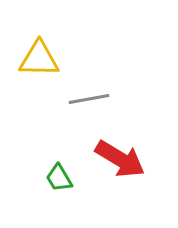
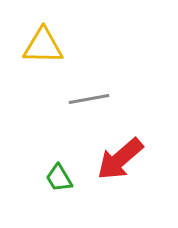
yellow triangle: moved 4 px right, 13 px up
red arrow: rotated 108 degrees clockwise
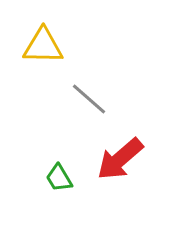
gray line: rotated 51 degrees clockwise
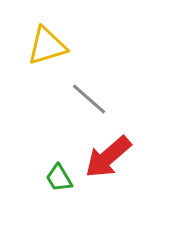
yellow triangle: moved 4 px right; rotated 18 degrees counterclockwise
red arrow: moved 12 px left, 2 px up
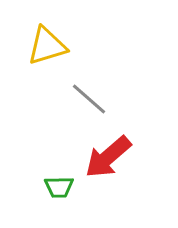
green trapezoid: moved 9 px down; rotated 60 degrees counterclockwise
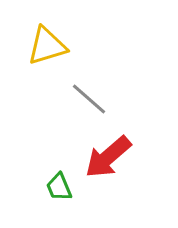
green trapezoid: rotated 68 degrees clockwise
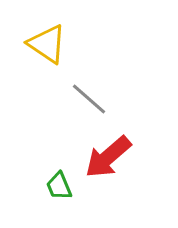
yellow triangle: moved 2 px up; rotated 51 degrees clockwise
green trapezoid: moved 1 px up
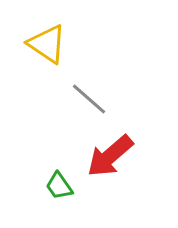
red arrow: moved 2 px right, 1 px up
green trapezoid: rotated 12 degrees counterclockwise
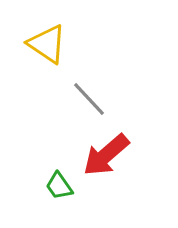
gray line: rotated 6 degrees clockwise
red arrow: moved 4 px left, 1 px up
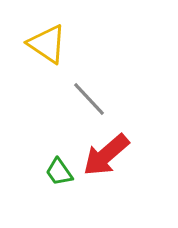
green trapezoid: moved 14 px up
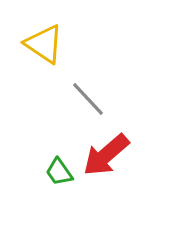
yellow triangle: moved 3 px left
gray line: moved 1 px left
